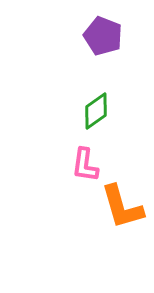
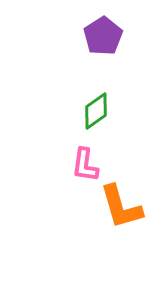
purple pentagon: rotated 18 degrees clockwise
orange L-shape: moved 1 px left
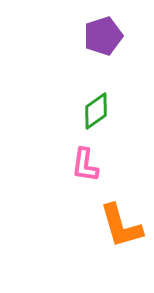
purple pentagon: rotated 15 degrees clockwise
orange L-shape: moved 19 px down
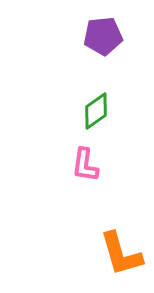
purple pentagon: rotated 12 degrees clockwise
orange L-shape: moved 28 px down
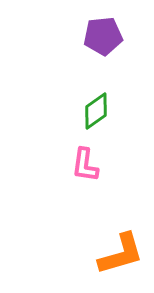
orange L-shape: rotated 90 degrees counterclockwise
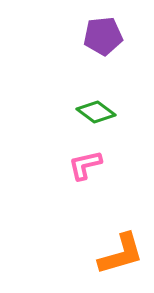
green diamond: moved 1 px down; rotated 72 degrees clockwise
pink L-shape: rotated 69 degrees clockwise
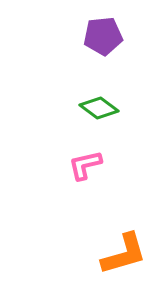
green diamond: moved 3 px right, 4 px up
orange L-shape: moved 3 px right
